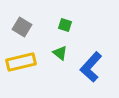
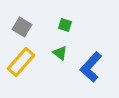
yellow rectangle: rotated 36 degrees counterclockwise
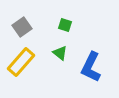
gray square: rotated 24 degrees clockwise
blue L-shape: rotated 16 degrees counterclockwise
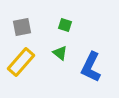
gray square: rotated 24 degrees clockwise
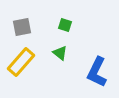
blue L-shape: moved 6 px right, 5 px down
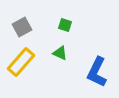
gray square: rotated 18 degrees counterclockwise
green triangle: rotated 14 degrees counterclockwise
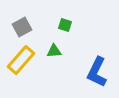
green triangle: moved 6 px left, 2 px up; rotated 28 degrees counterclockwise
yellow rectangle: moved 2 px up
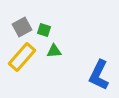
green square: moved 21 px left, 5 px down
yellow rectangle: moved 1 px right, 3 px up
blue L-shape: moved 2 px right, 3 px down
